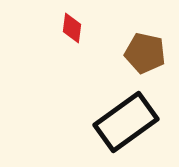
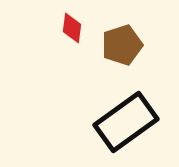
brown pentagon: moved 23 px left, 8 px up; rotated 30 degrees counterclockwise
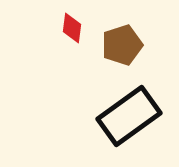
black rectangle: moved 3 px right, 6 px up
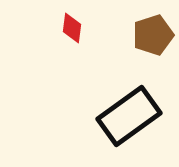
brown pentagon: moved 31 px right, 10 px up
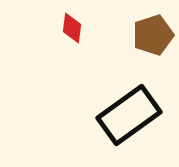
black rectangle: moved 1 px up
